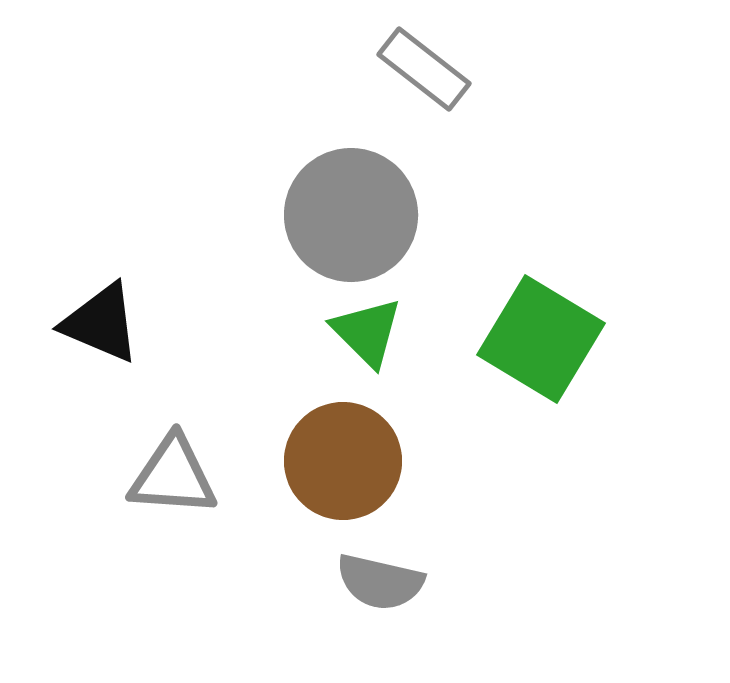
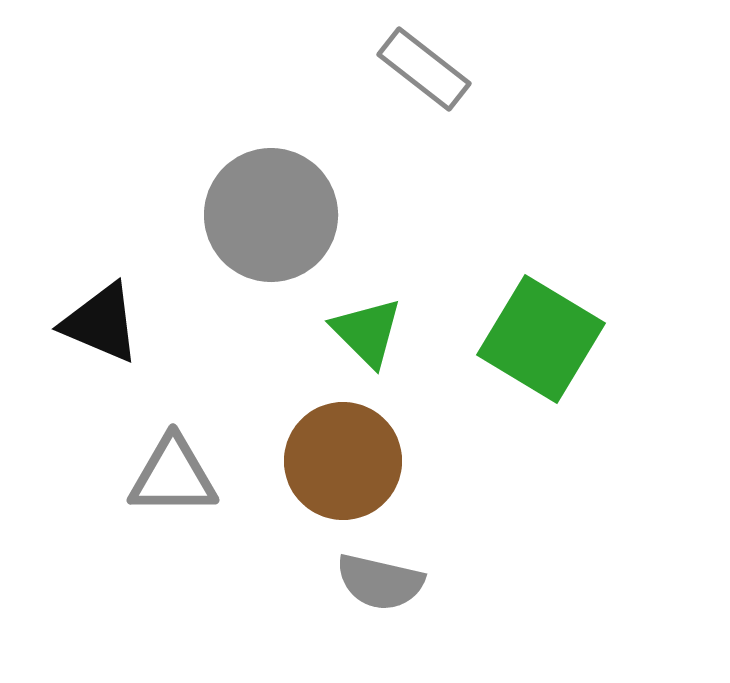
gray circle: moved 80 px left
gray triangle: rotated 4 degrees counterclockwise
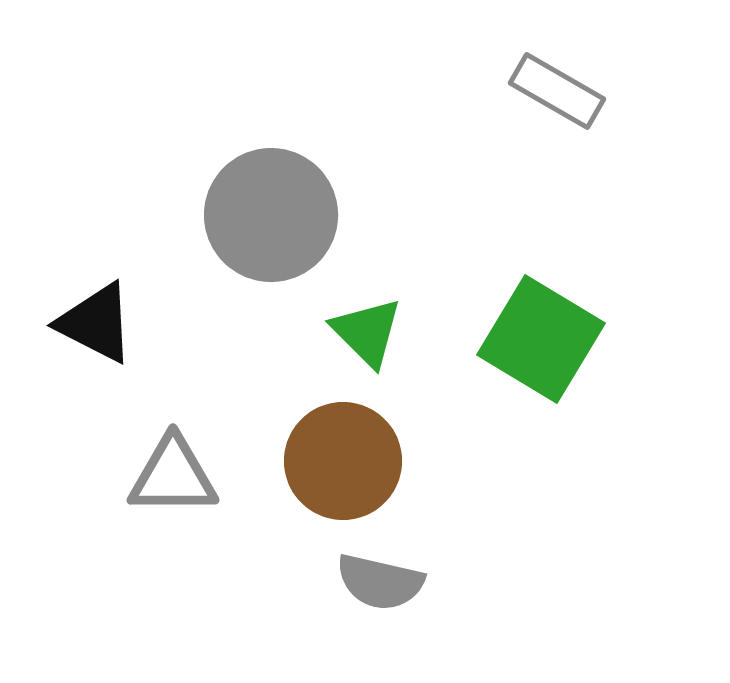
gray rectangle: moved 133 px right, 22 px down; rotated 8 degrees counterclockwise
black triangle: moved 5 px left; rotated 4 degrees clockwise
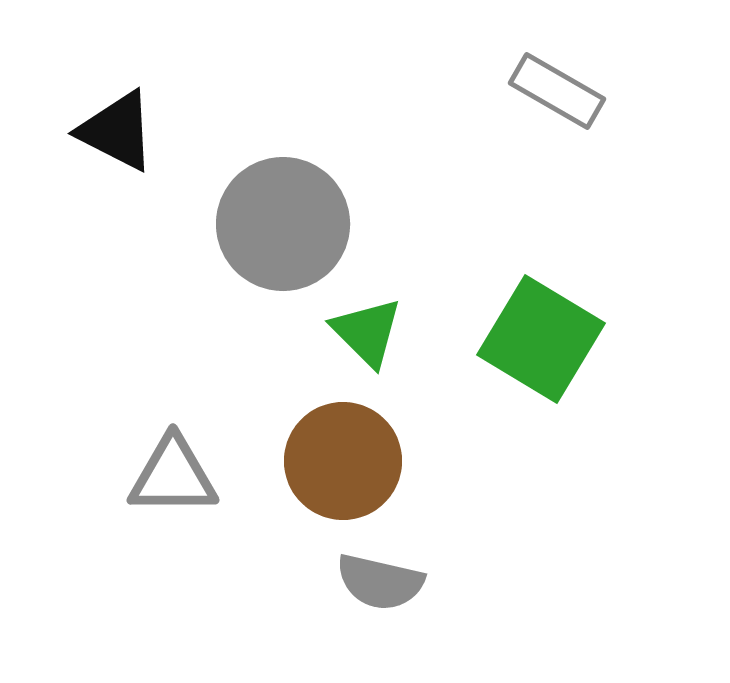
gray circle: moved 12 px right, 9 px down
black triangle: moved 21 px right, 192 px up
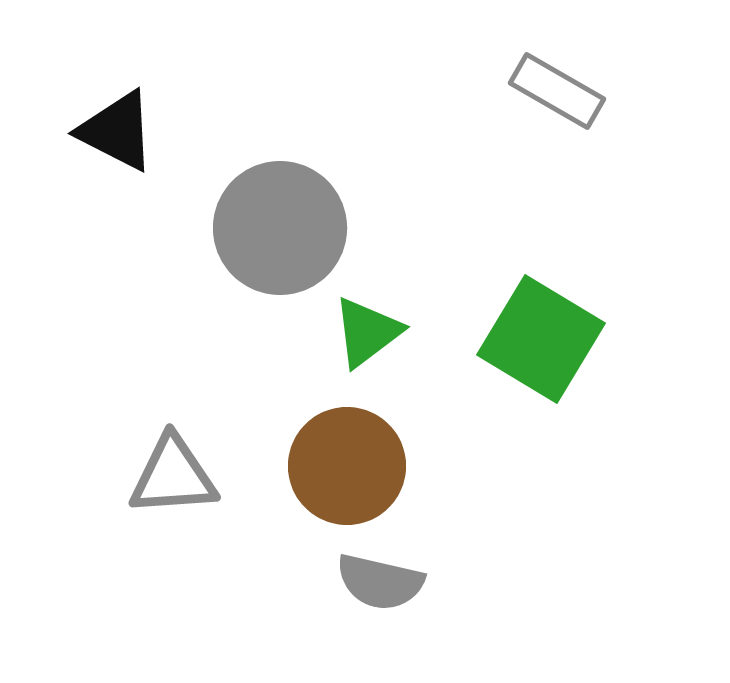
gray circle: moved 3 px left, 4 px down
green triangle: rotated 38 degrees clockwise
brown circle: moved 4 px right, 5 px down
gray triangle: rotated 4 degrees counterclockwise
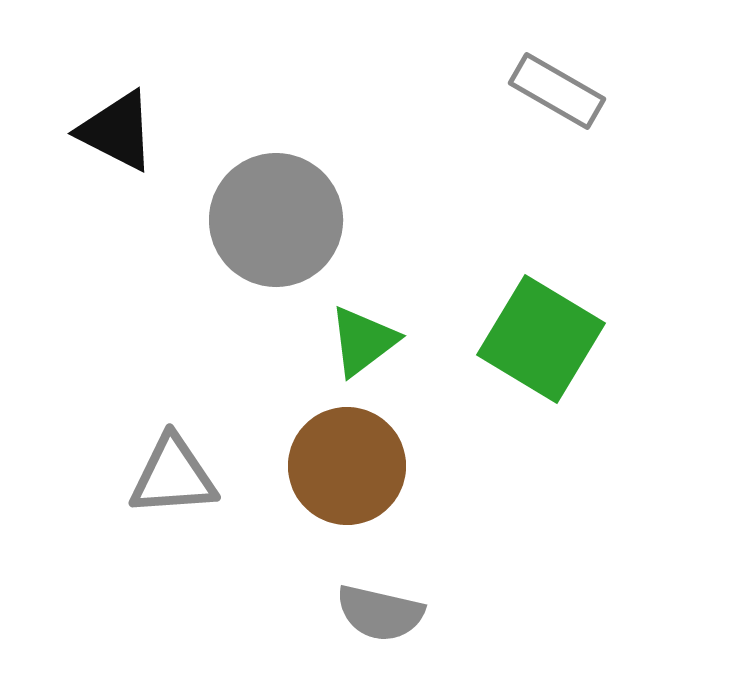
gray circle: moved 4 px left, 8 px up
green triangle: moved 4 px left, 9 px down
gray semicircle: moved 31 px down
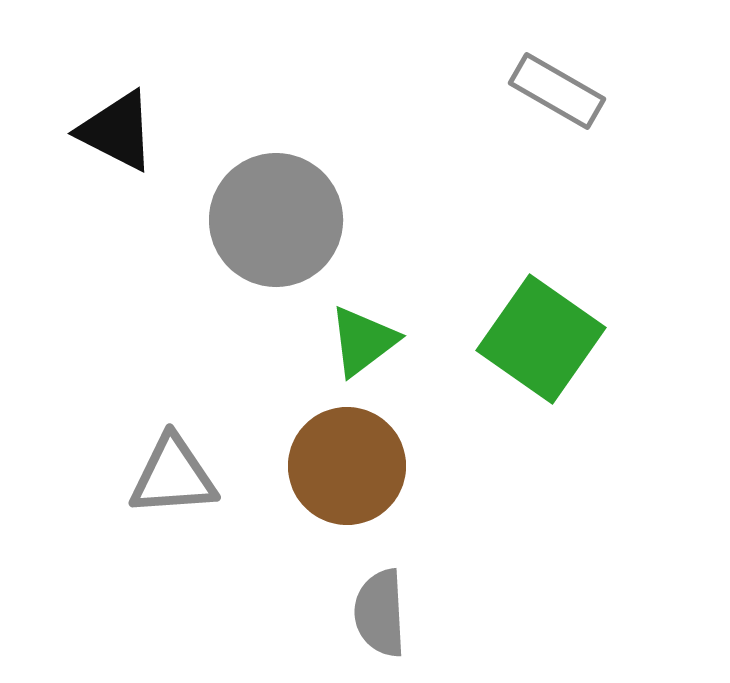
green square: rotated 4 degrees clockwise
gray semicircle: rotated 74 degrees clockwise
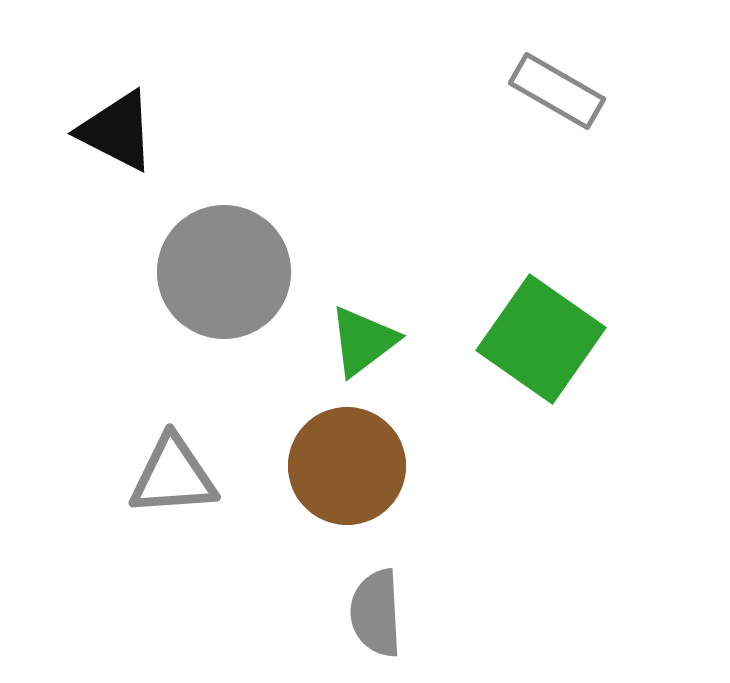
gray circle: moved 52 px left, 52 px down
gray semicircle: moved 4 px left
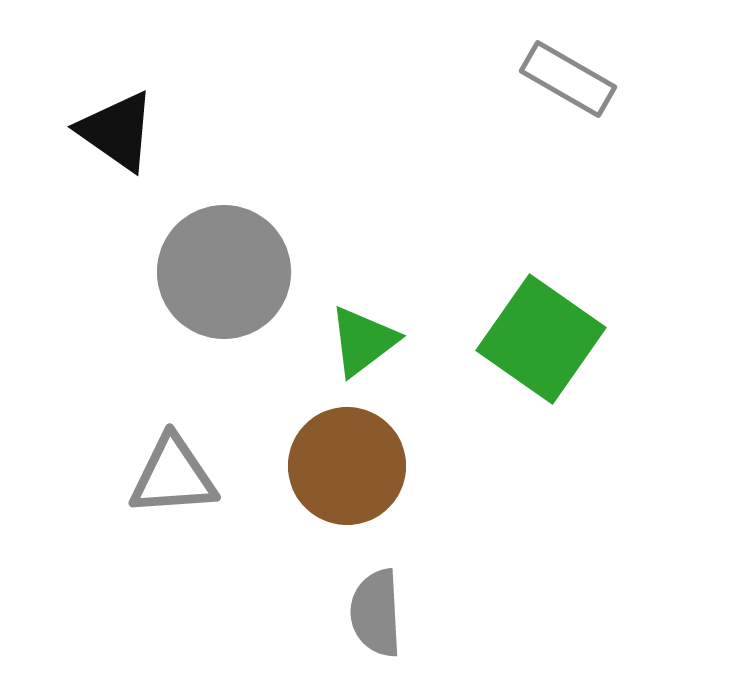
gray rectangle: moved 11 px right, 12 px up
black triangle: rotated 8 degrees clockwise
